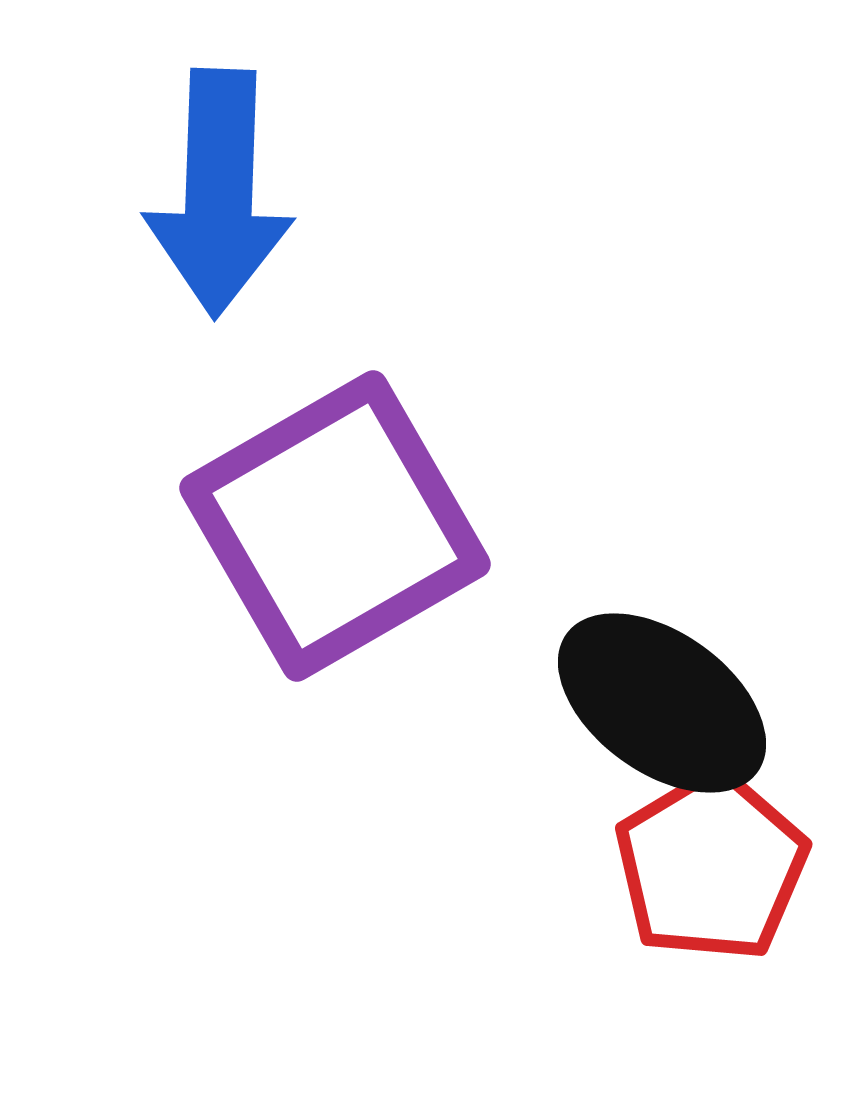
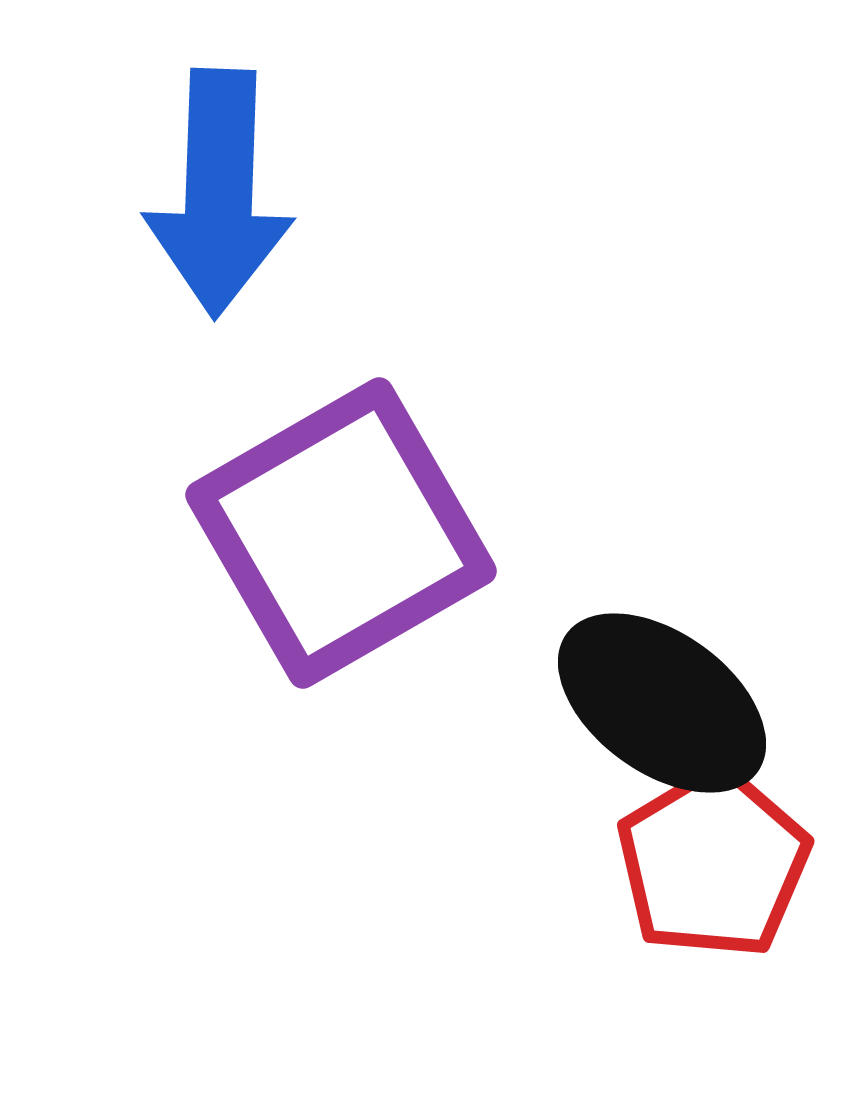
purple square: moved 6 px right, 7 px down
red pentagon: moved 2 px right, 3 px up
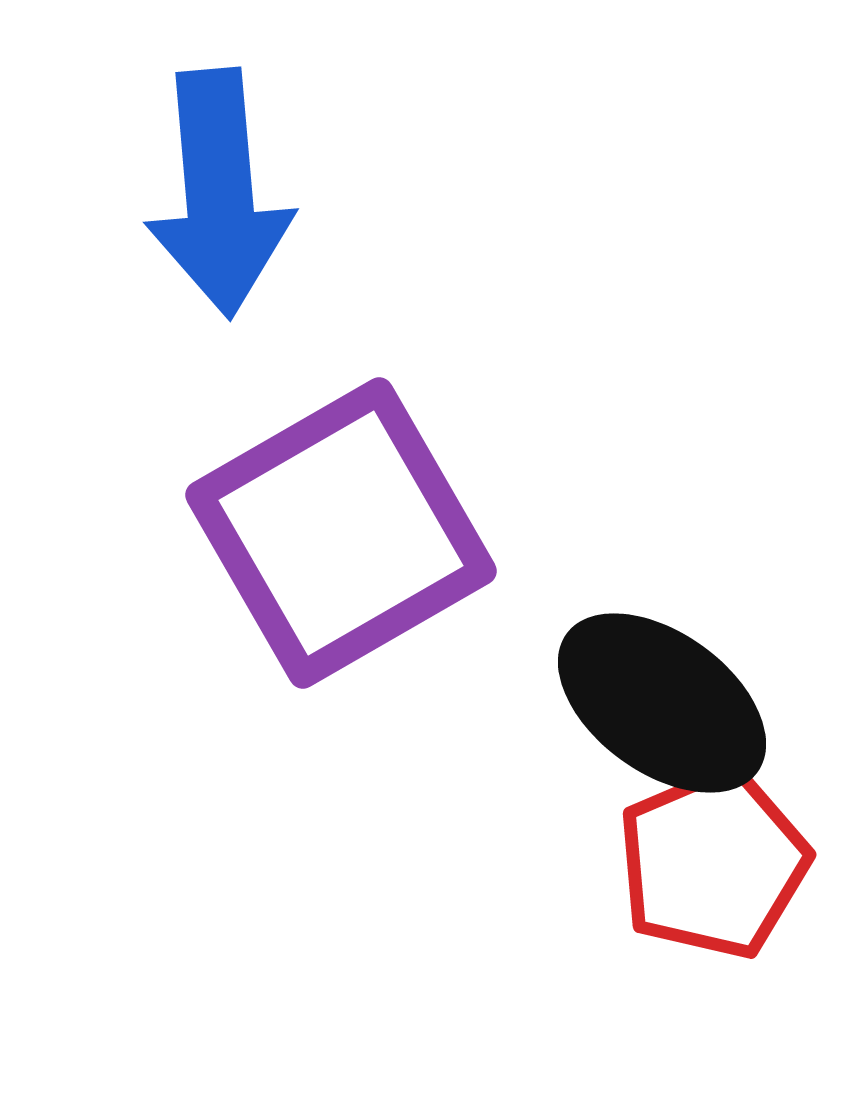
blue arrow: rotated 7 degrees counterclockwise
red pentagon: rotated 8 degrees clockwise
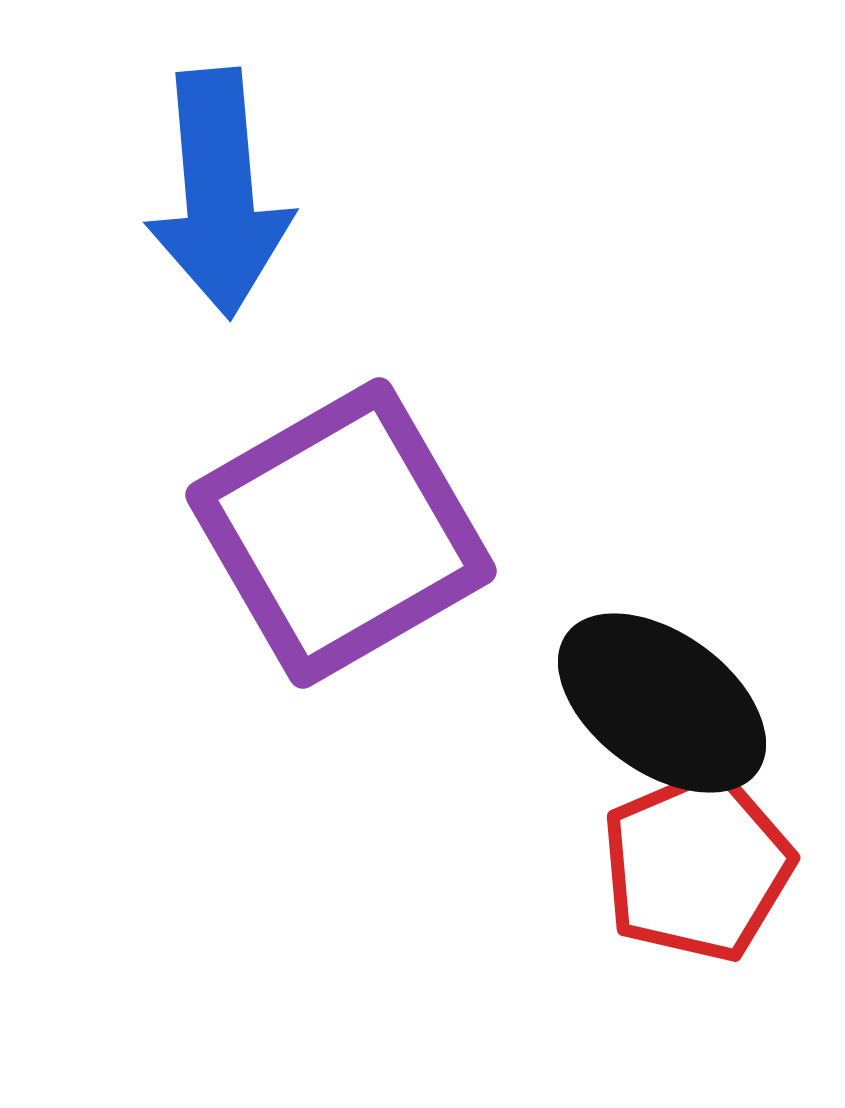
red pentagon: moved 16 px left, 3 px down
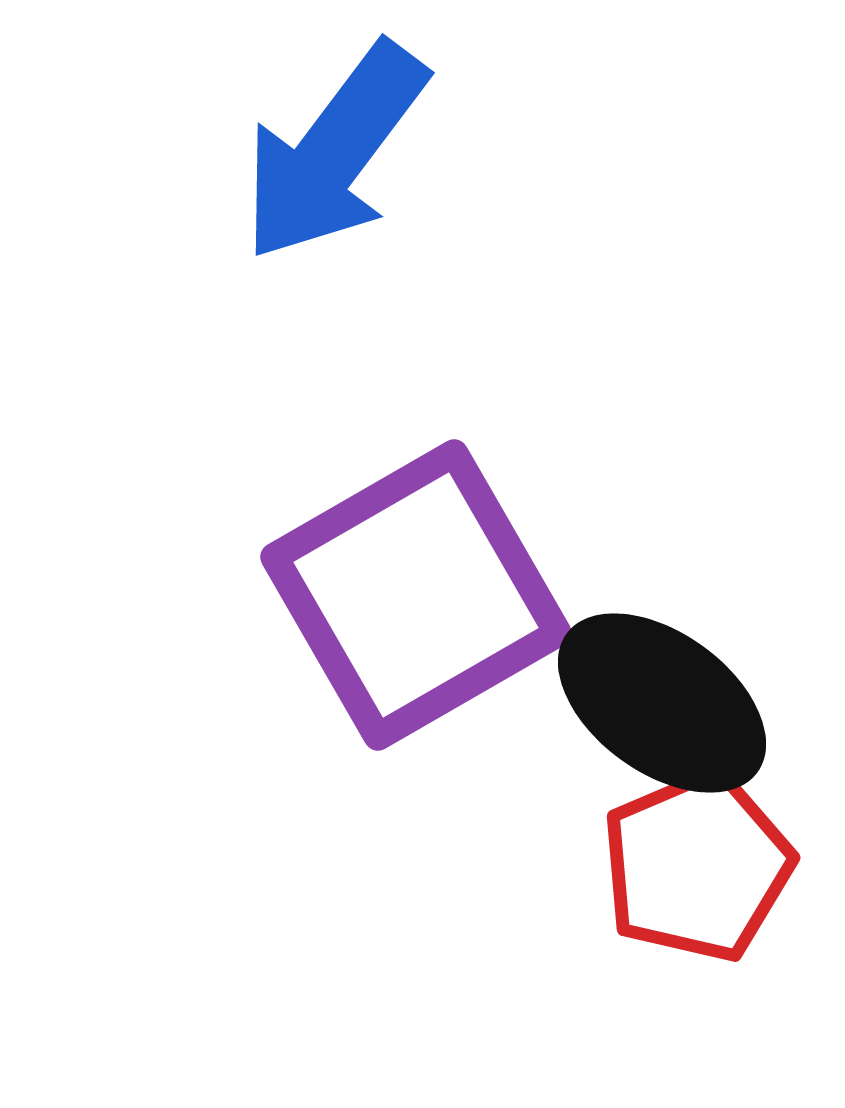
blue arrow: moved 115 px right, 41 px up; rotated 42 degrees clockwise
purple square: moved 75 px right, 62 px down
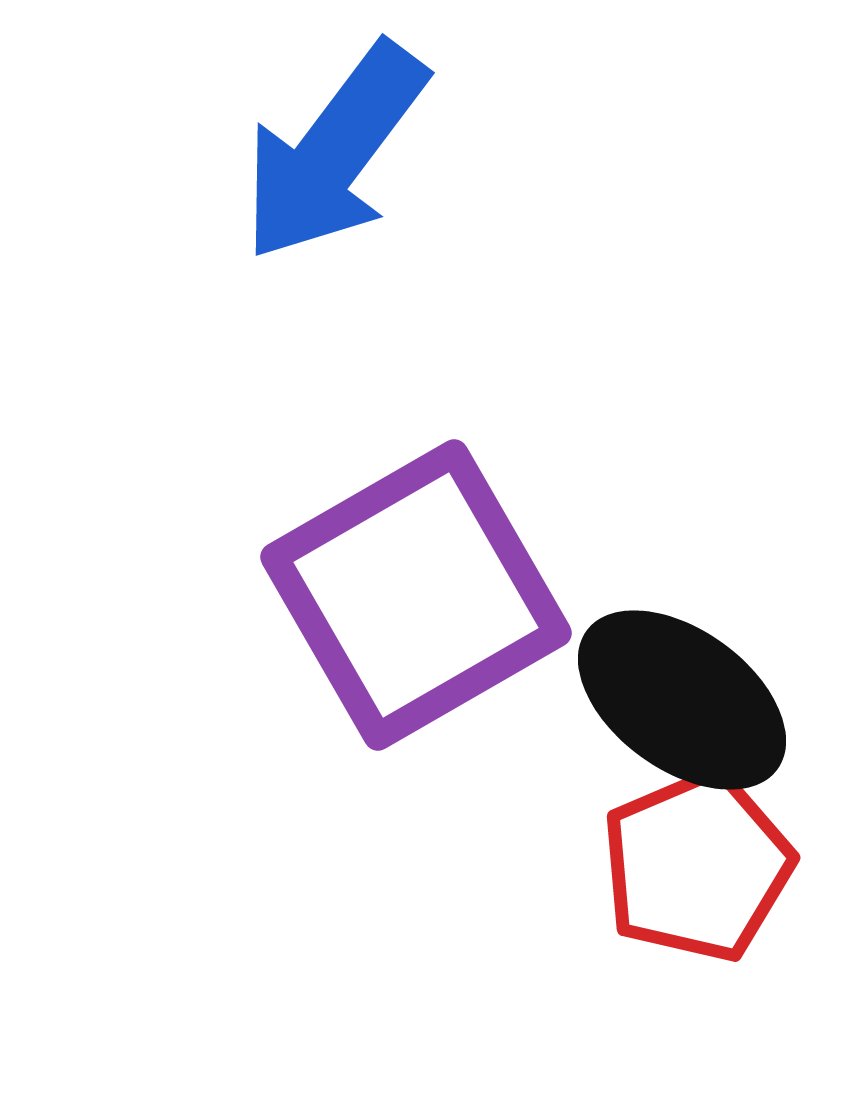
black ellipse: moved 20 px right, 3 px up
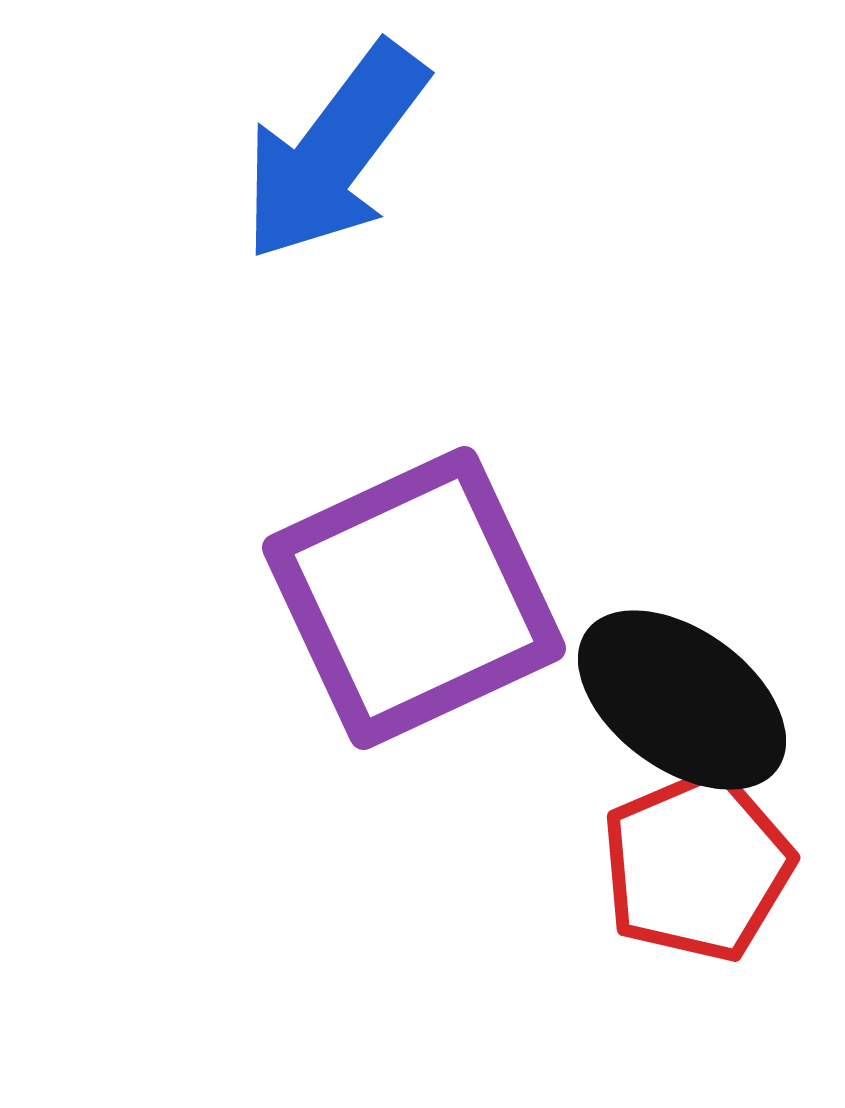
purple square: moved 2 px left, 3 px down; rotated 5 degrees clockwise
